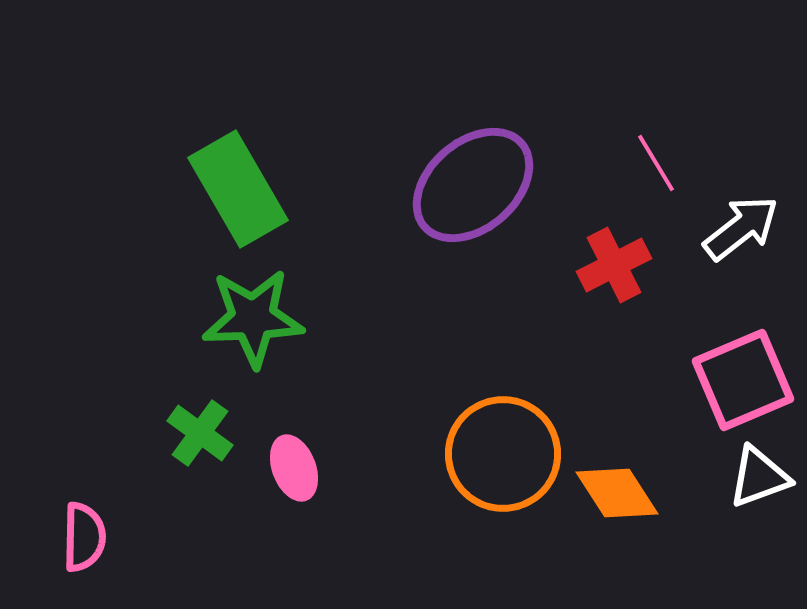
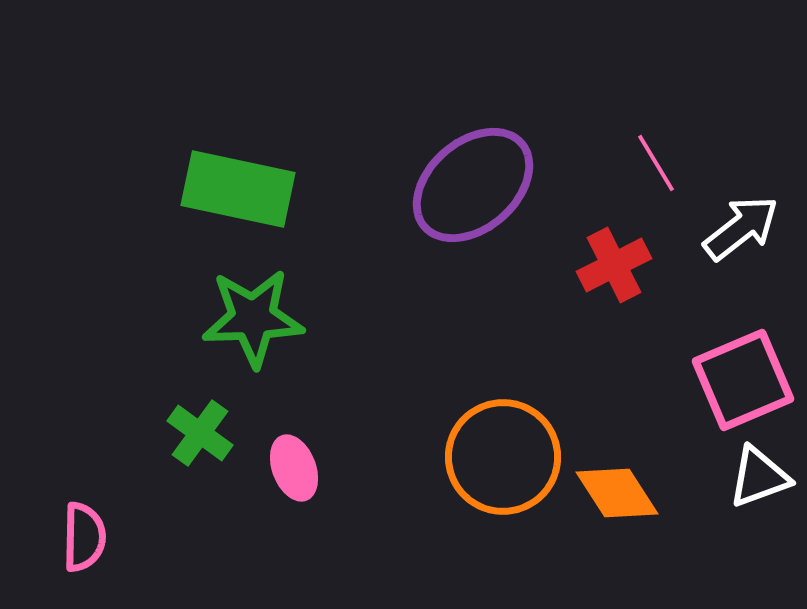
green rectangle: rotated 48 degrees counterclockwise
orange circle: moved 3 px down
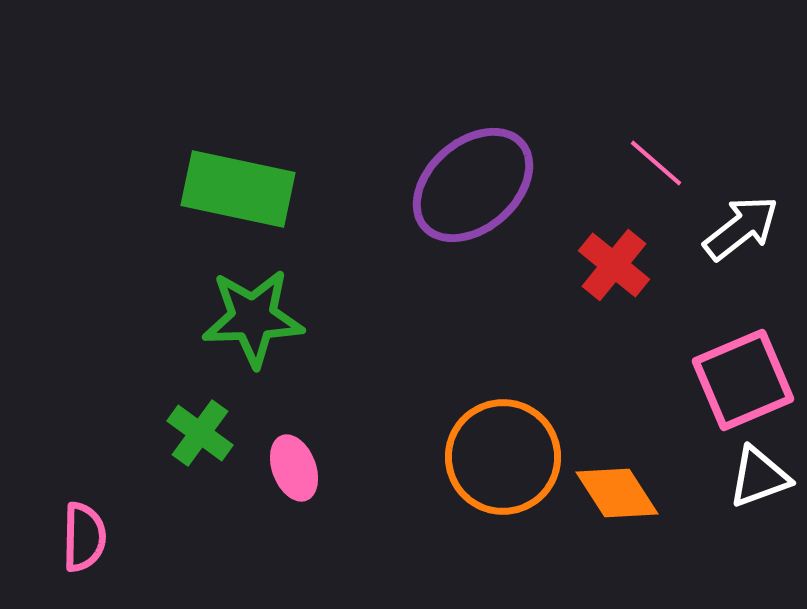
pink line: rotated 18 degrees counterclockwise
red cross: rotated 24 degrees counterclockwise
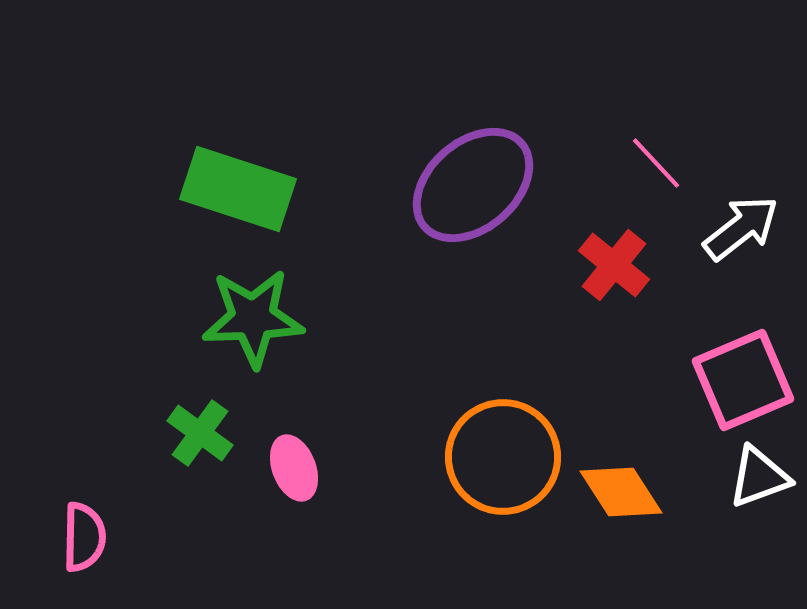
pink line: rotated 6 degrees clockwise
green rectangle: rotated 6 degrees clockwise
orange diamond: moved 4 px right, 1 px up
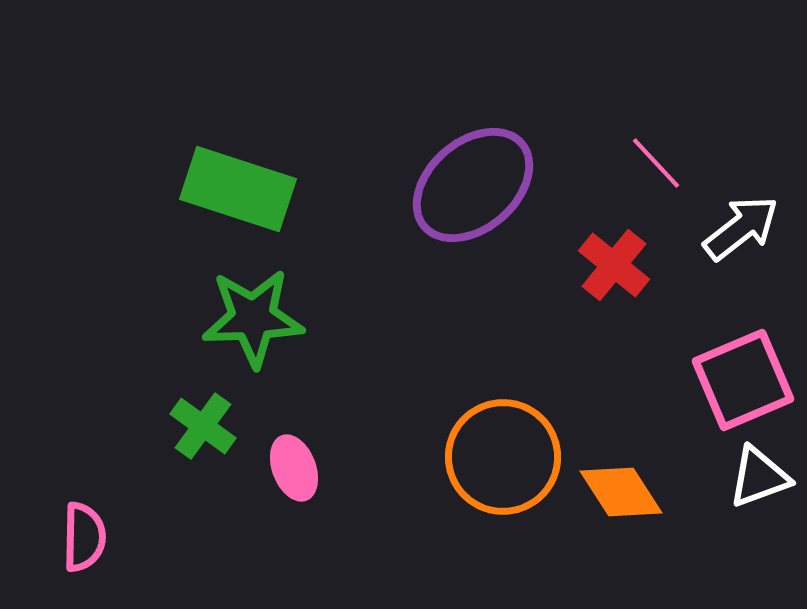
green cross: moved 3 px right, 7 px up
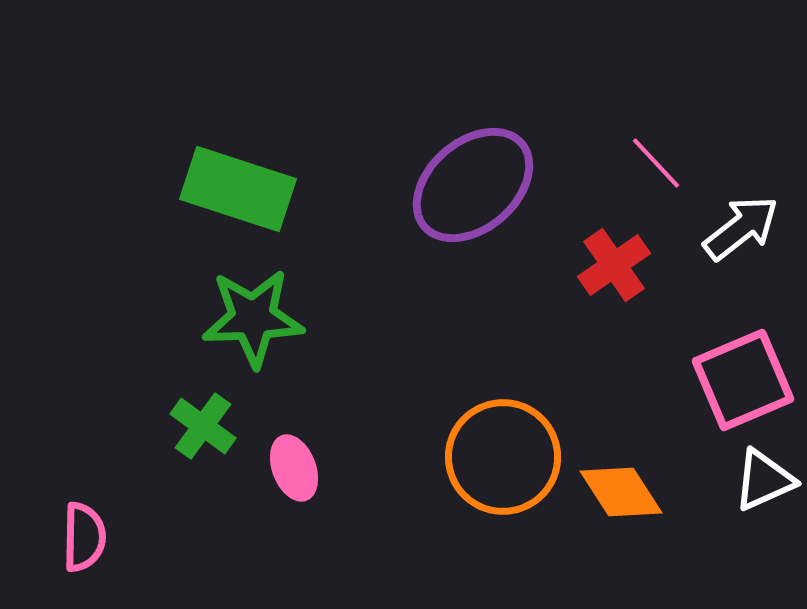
red cross: rotated 16 degrees clockwise
white triangle: moved 5 px right, 3 px down; rotated 4 degrees counterclockwise
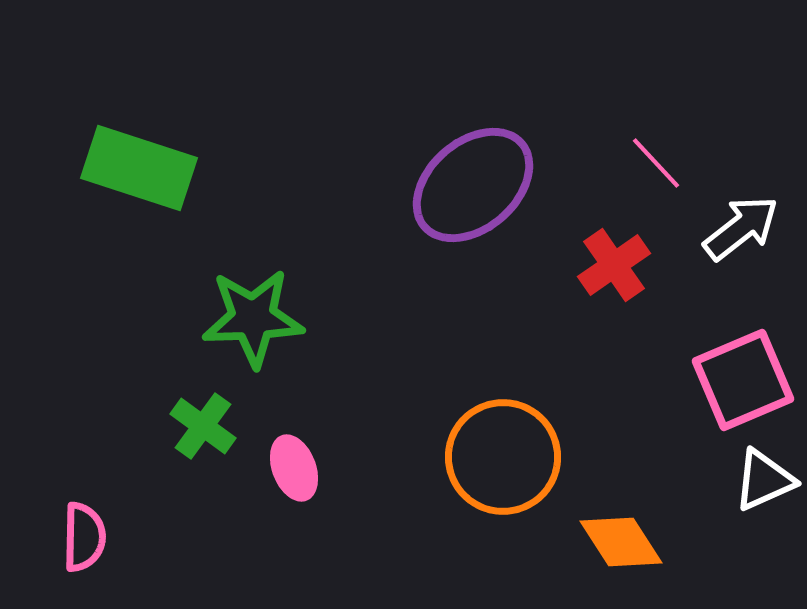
green rectangle: moved 99 px left, 21 px up
orange diamond: moved 50 px down
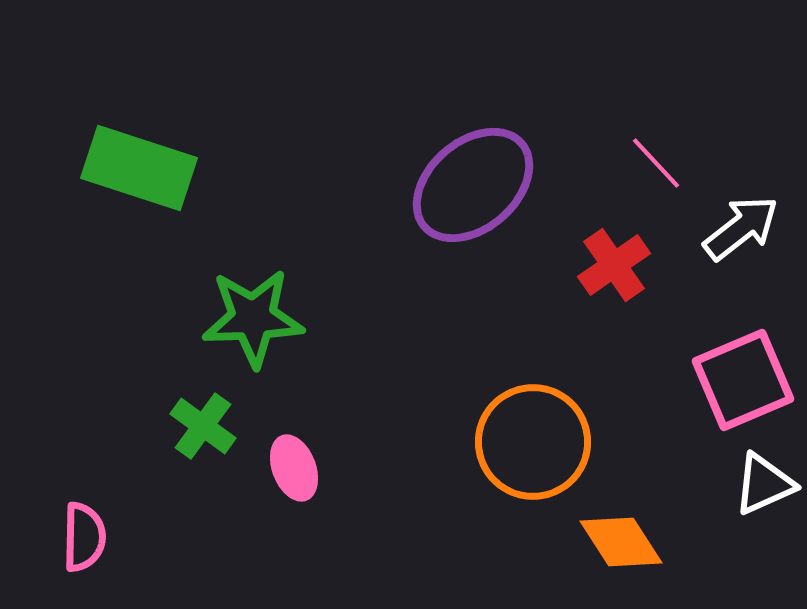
orange circle: moved 30 px right, 15 px up
white triangle: moved 4 px down
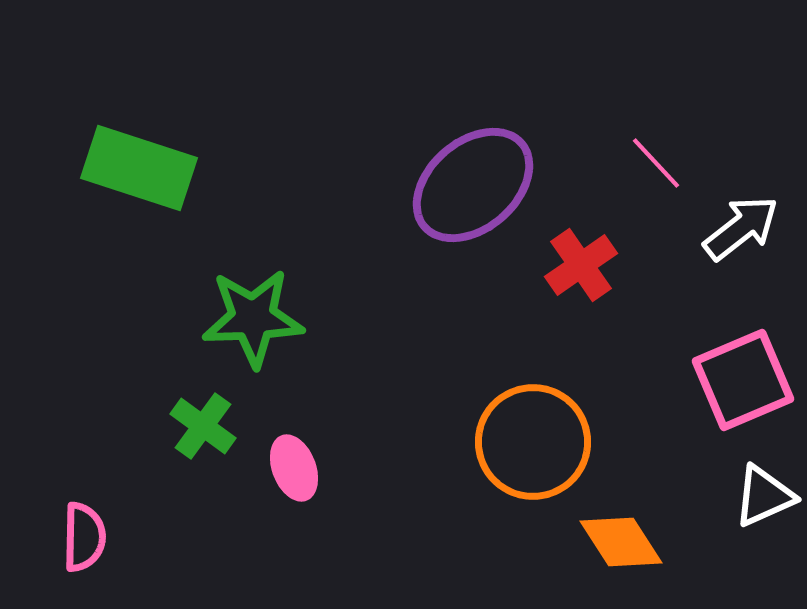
red cross: moved 33 px left
white triangle: moved 12 px down
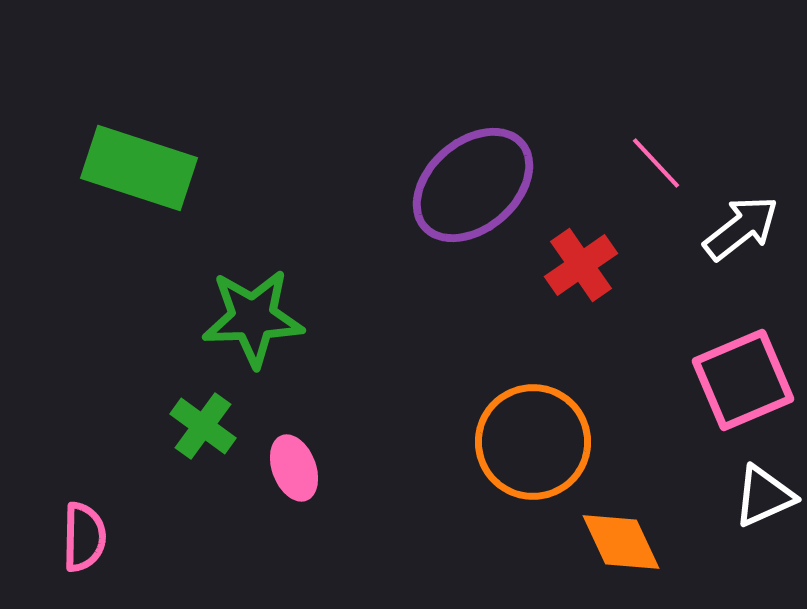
orange diamond: rotated 8 degrees clockwise
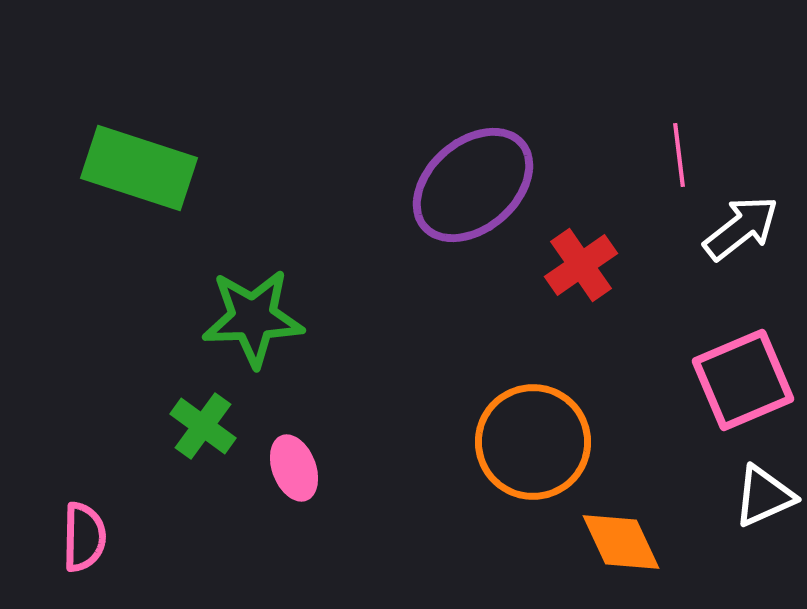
pink line: moved 23 px right, 8 px up; rotated 36 degrees clockwise
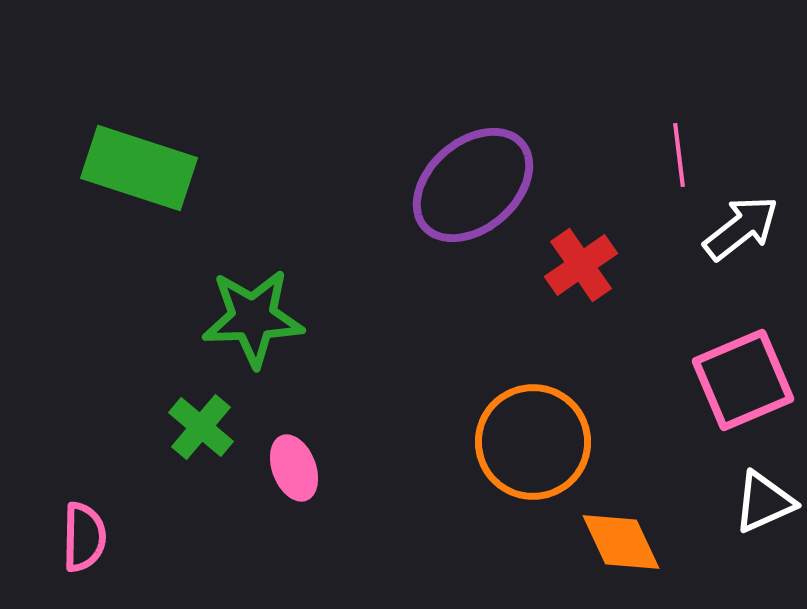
green cross: moved 2 px left, 1 px down; rotated 4 degrees clockwise
white triangle: moved 6 px down
